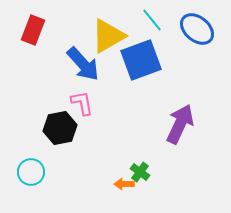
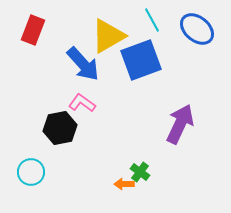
cyan line: rotated 10 degrees clockwise
pink L-shape: rotated 44 degrees counterclockwise
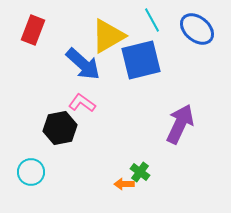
blue square: rotated 6 degrees clockwise
blue arrow: rotated 6 degrees counterclockwise
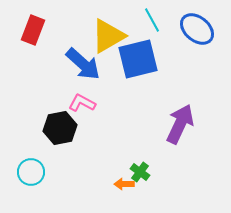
blue square: moved 3 px left, 1 px up
pink L-shape: rotated 8 degrees counterclockwise
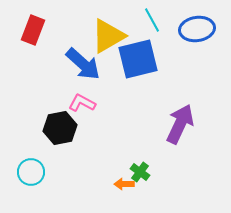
blue ellipse: rotated 48 degrees counterclockwise
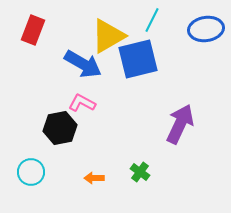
cyan line: rotated 55 degrees clockwise
blue ellipse: moved 9 px right
blue arrow: rotated 12 degrees counterclockwise
orange arrow: moved 30 px left, 6 px up
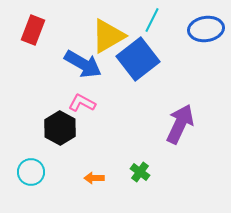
blue square: rotated 24 degrees counterclockwise
black hexagon: rotated 20 degrees counterclockwise
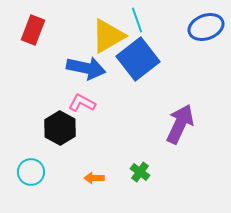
cyan line: moved 15 px left; rotated 45 degrees counterclockwise
blue ellipse: moved 2 px up; rotated 12 degrees counterclockwise
blue arrow: moved 3 px right, 4 px down; rotated 18 degrees counterclockwise
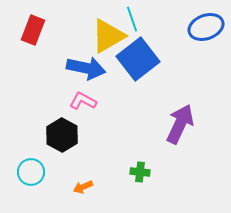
cyan line: moved 5 px left, 1 px up
pink L-shape: moved 1 px right, 2 px up
black hexagon: moved 2 px right, 7 px down
green cross: rotated 30 degrees counterclockwise
orange arrow: moved 11 px left, 9 px down; rotated 24 degrees counterclockwise
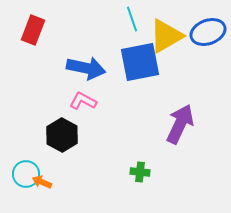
blue ellipse: moved 2 px right, 5 px down
yellow triangle: moved 58 px right
blue square: moved 2 px right, 3 px down; rotated 27 degrees clockwise
cyan circle: moved 5 px left, 2 px down
orange arrow: moved 41 px left, 5 px up; rotated 48 degrees clockwise
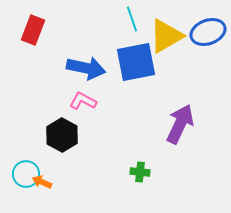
blue square: moved 4 px left
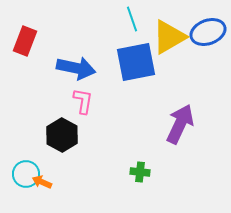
red rectangle: moved 8 px left, 11 px down
yellow triangle: moved 3 px right, 1 px down
blue arrow: moved 10 px left
pink L-shape: rotated 72 degrees clockwise
